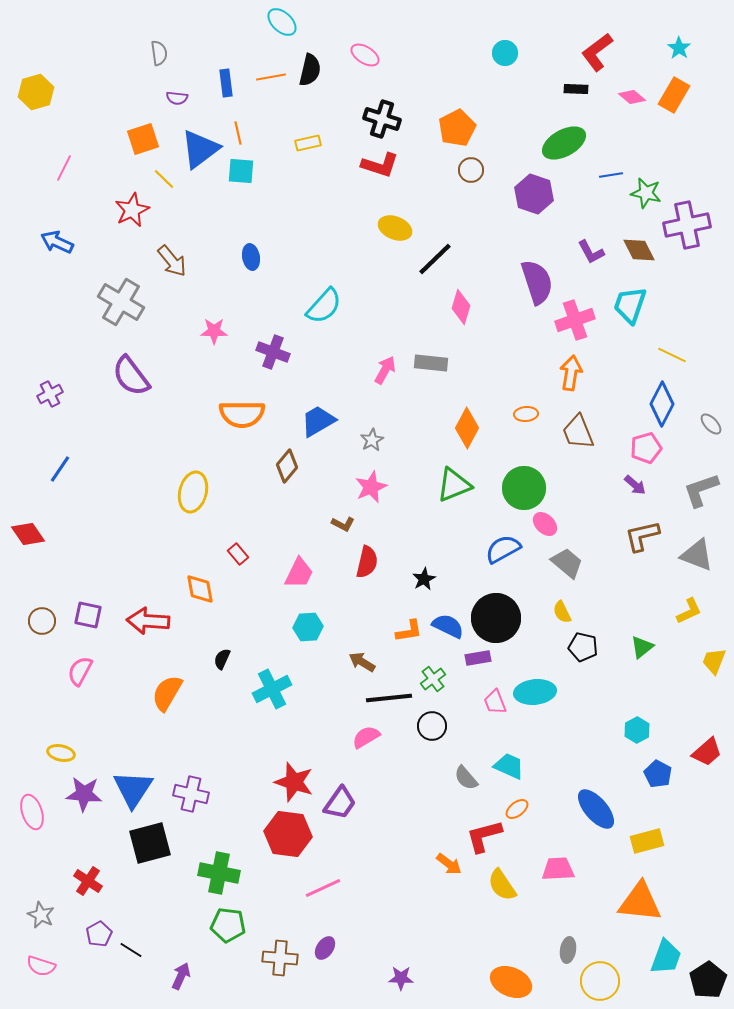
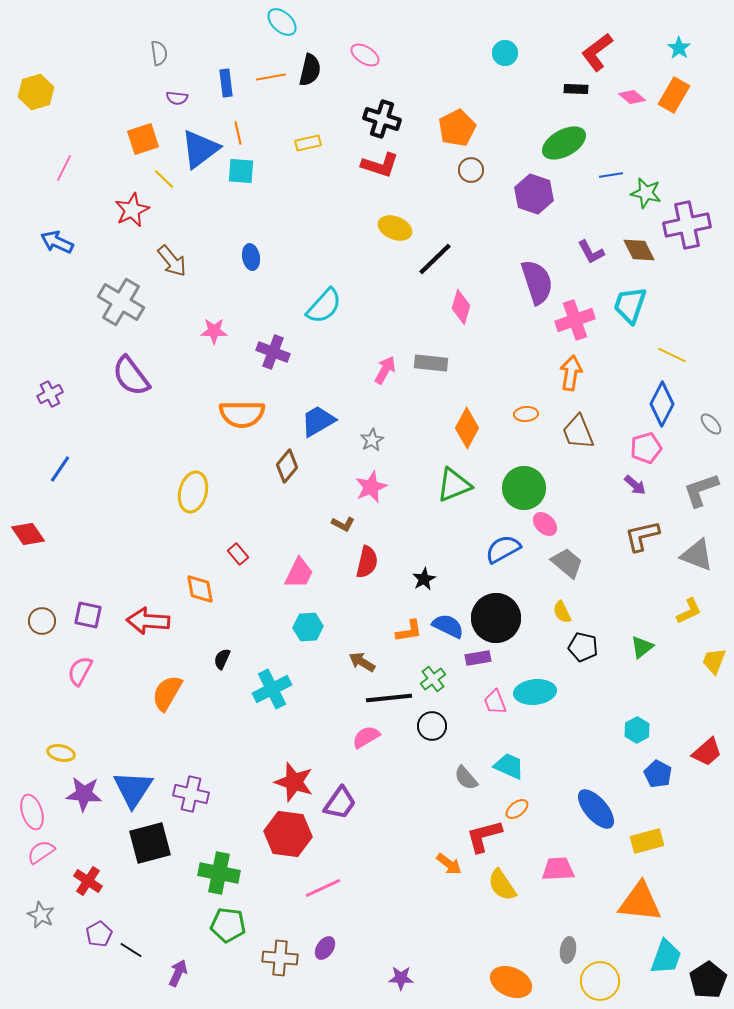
pink semicircle at (41, 966): moved 114 px up; rotated 128 degrees clockwise
purple arrow at (181, 976): moved 3 px left, 3 px up
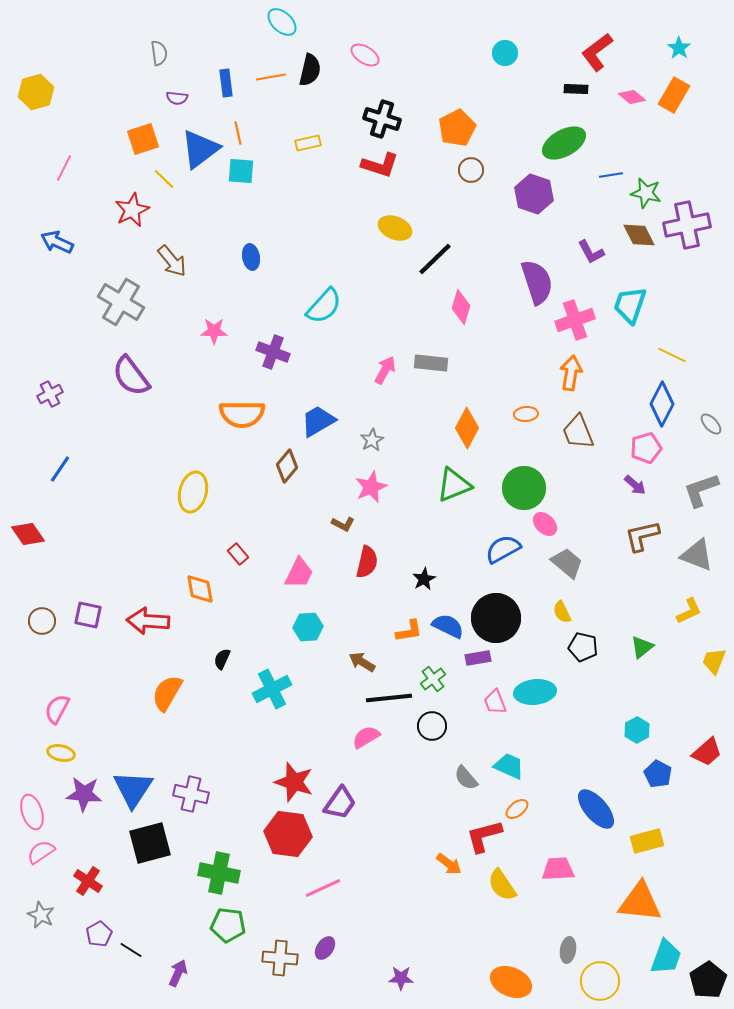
brown diamond at (639, 250): moved 15 px up
pink semicircle at (80, 671): moved 23 px left, 38 px down
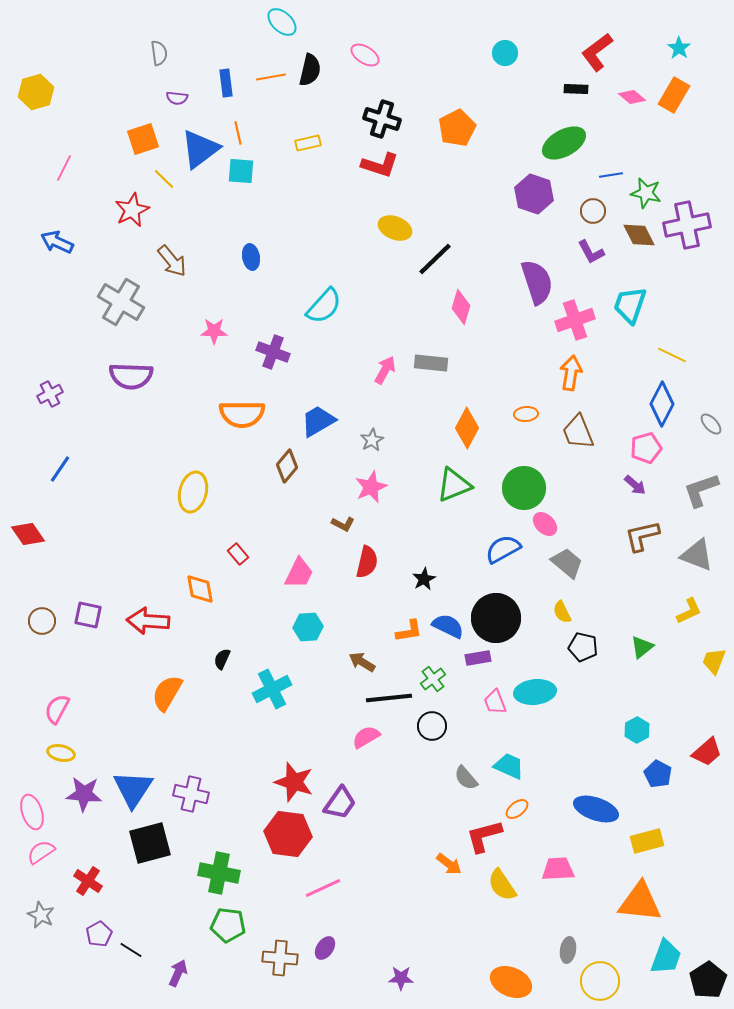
brown circle at (471, 170): moved 122 px right, 41 px down
purple semicircle at (131, 376): rotated 51 degrees counterclockwise
blue ellipse at (596, 809): rotated 30 degrees counterclockwise
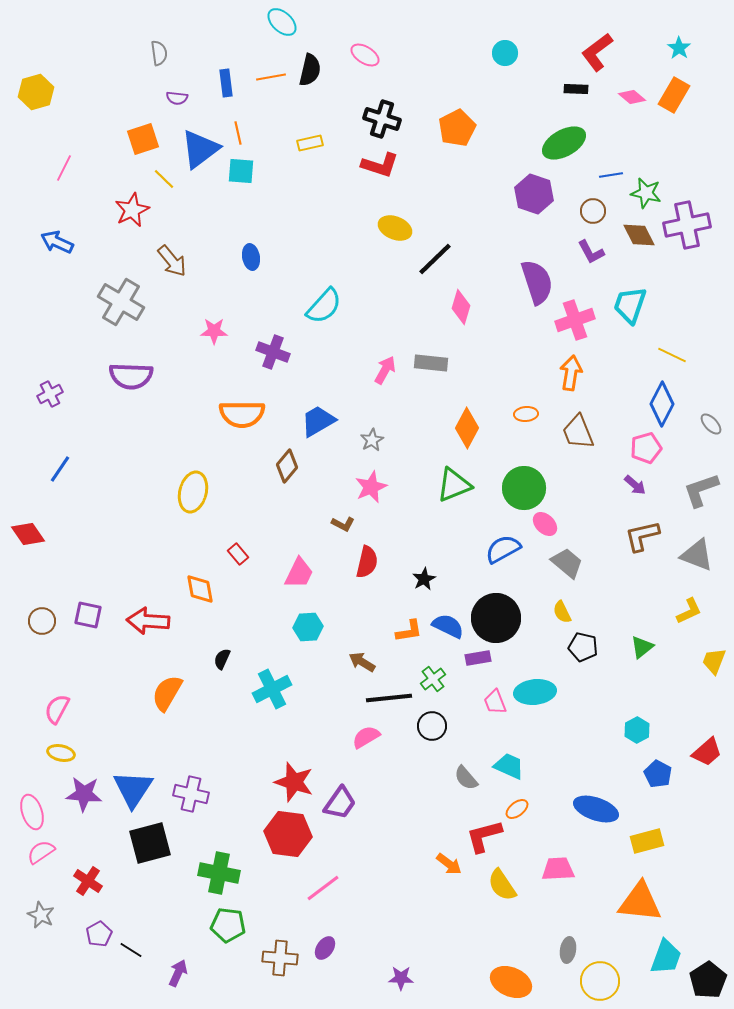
yellow rectangle at (308, 143): moved 2 px right
pink line at (323, 888): rotated 12 degrees counterclockwise
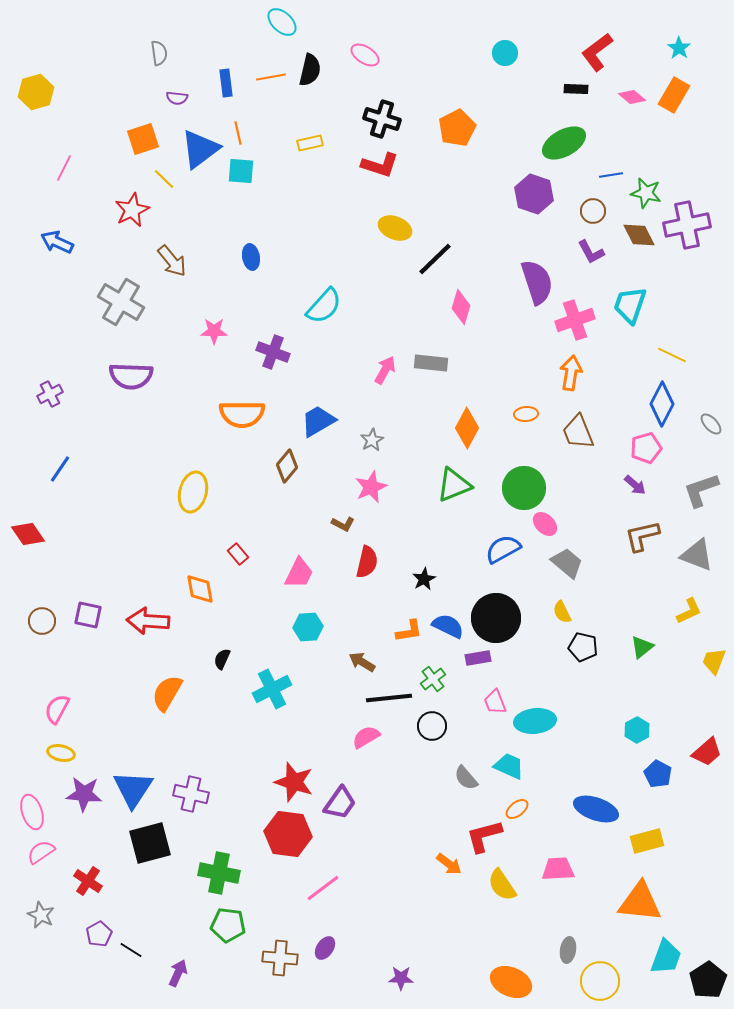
cyan ellipse at (535, 692): moved 29 px down
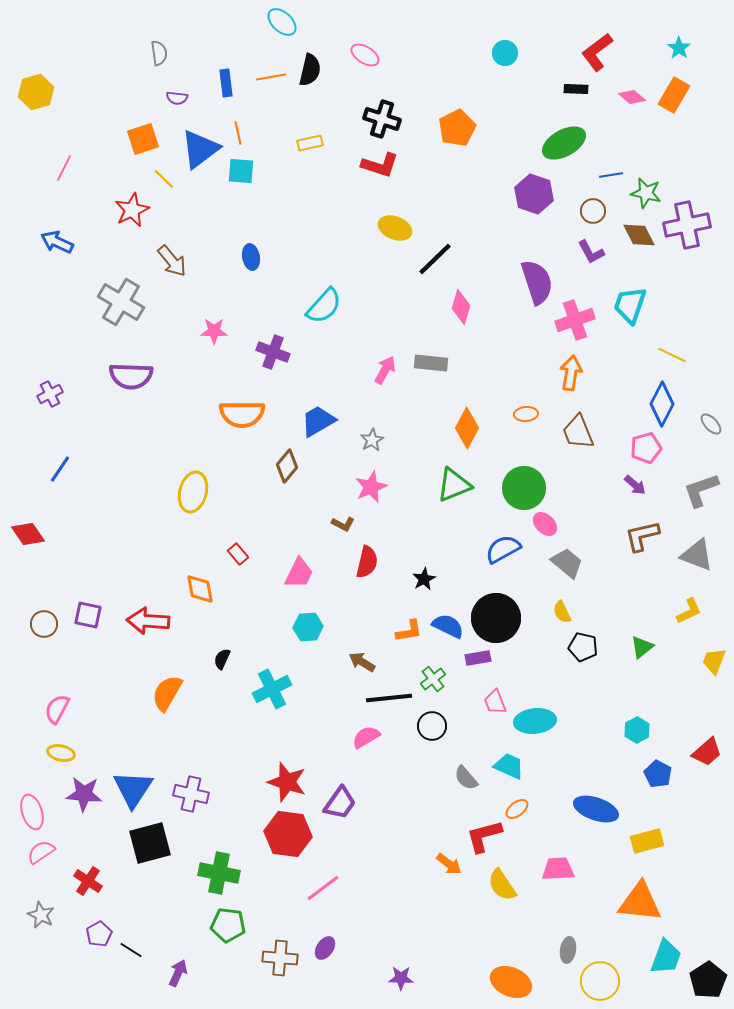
brown circle at (42, 621): moved 2 px right, 3 px down
red star at (294, 782): moved 7 px left
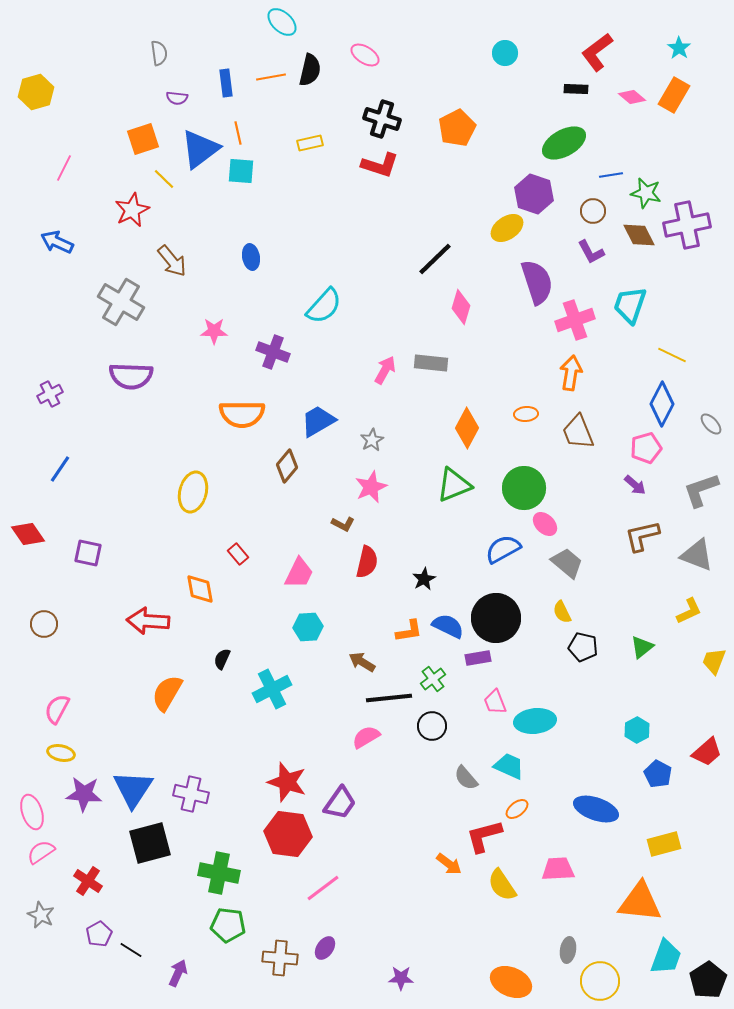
yellow ellipse at (395, 228): moved 112 px right; rotated 56 degrees counterclockwise
purple square at (88, 615): moved 62 px up
yellow rectangle at (647, 841): moved 17 px right, 3 px down
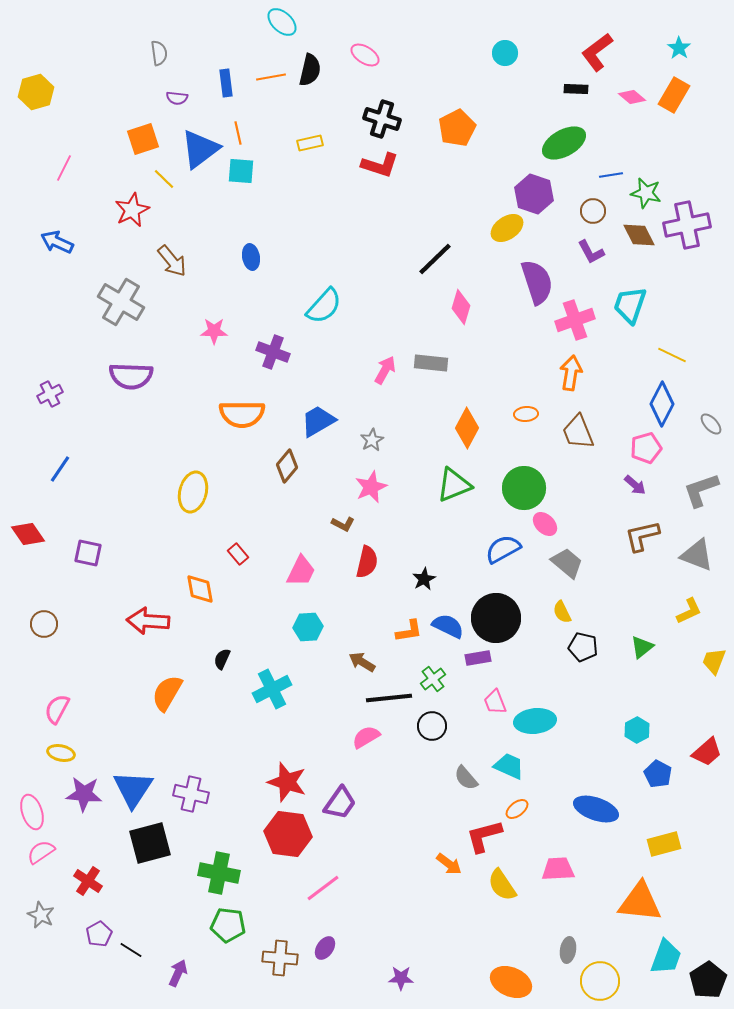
pink trapezoid at (299, 573): moved 2 px right, 2 px up
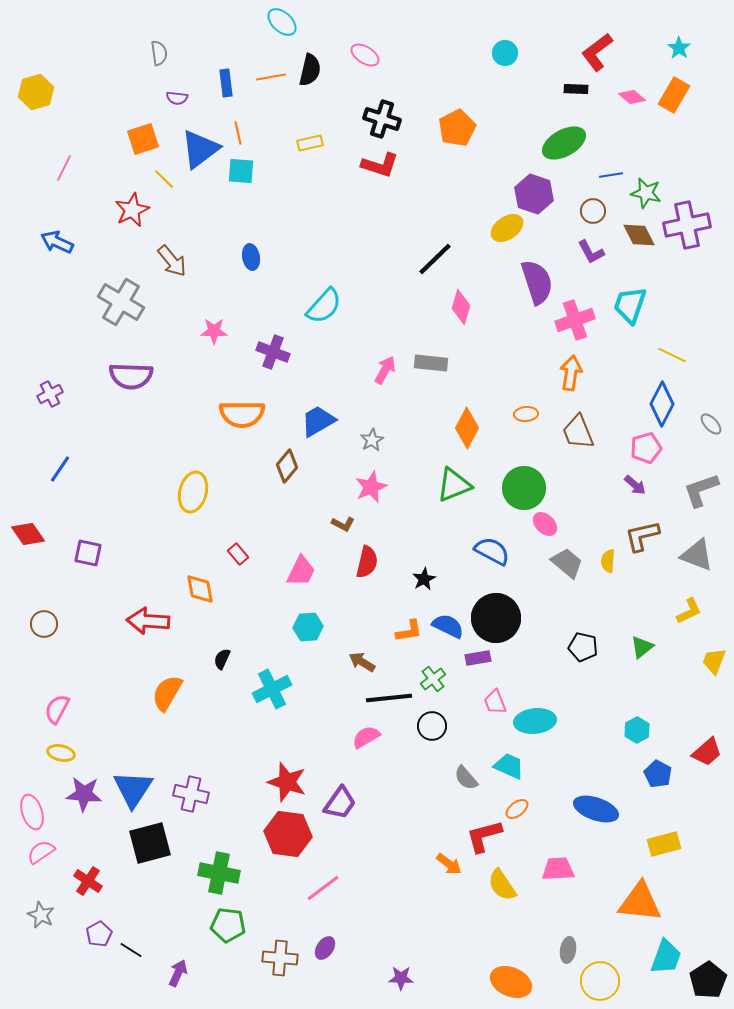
blue semicircle at (503, 549): moved 11 px left, 2 px down; rotated 57 degrees clockwise
yellow semicircle at (562, 612): moved 46 px right, 51 px up; rotated 30 degrees clockwise
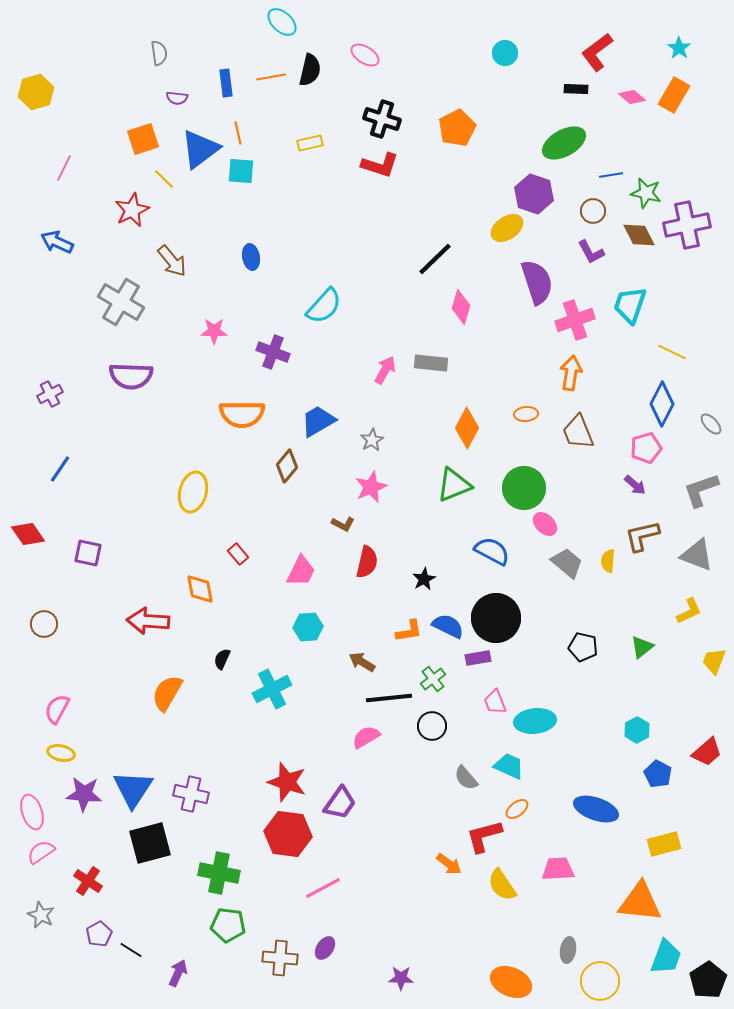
yellow line at (672, 355): moved 3 px up
pink line at (323, 888): rotated 9 degrees clockwise
